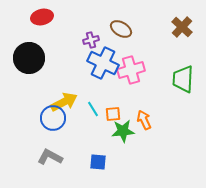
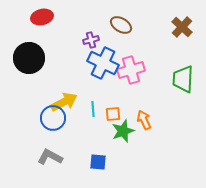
brown ellipse: moved 4 px up
cyan line: rotated 28 degrees clockwise
green star: rotated 15 degrees counterclockwise
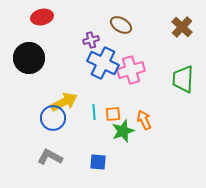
cyan line: moved 1 px right, 3 px down
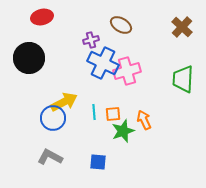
pink cross: moved 4 px left, 1 px down
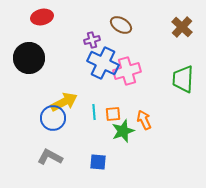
purple cross: moved 1 px right
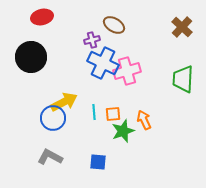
brown ellipse: moved 7 px left
black circle: moved 2 px right, 1 px up
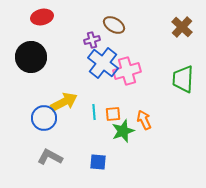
blue cross: rotated 12 degrees clockwise
blue circle: moved 9 px left
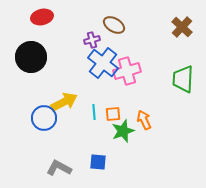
gray L-shape: moved 9 px right, 11 px down
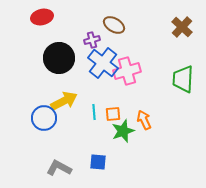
black circle: moved 28 px right, 1 px down
yellow arrow: moved 1 px up
